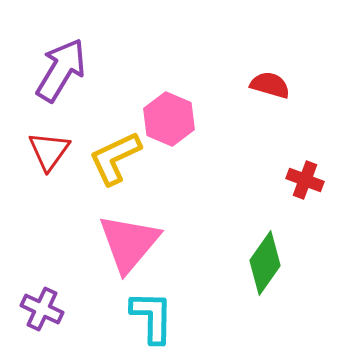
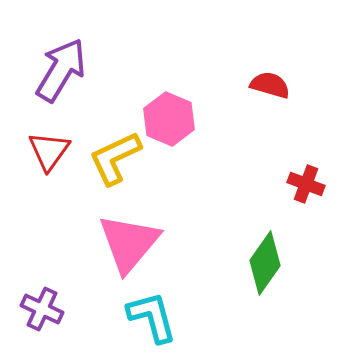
red cross: moved 1 px right, 4 px down
cyan L-shape: rotated 16 degrees counterclockwise
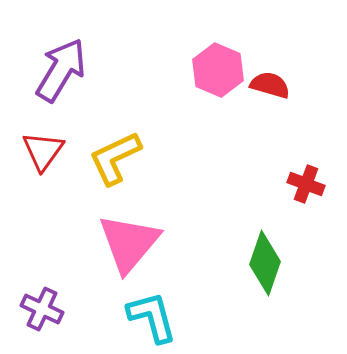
pink hexagon: moved 49 px right, 49 px up
red triangle: moved 6 px left
green diamond: rotated 16 degrees counterclockwise
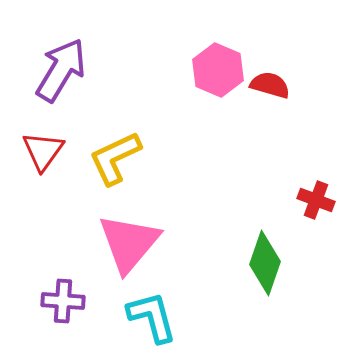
red cross: moved 10 px right, 16 px down
purple cross: moved 21 px right, 8 px up; rotated 21 degrees counterclockwise
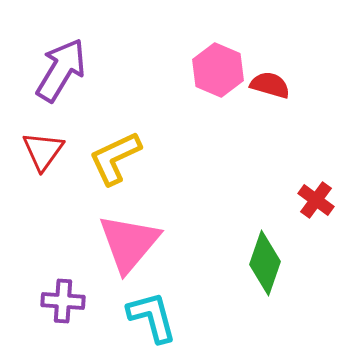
red cross: rotated 15 degrees clockwise
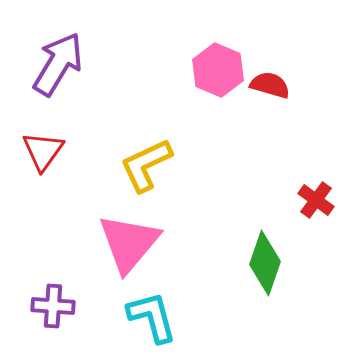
purple arrow: moved 3 px left, 6 px up
yellow L-shape: moved 31 px right, 7 px down
purple cross: moved 10 px left, 5 px down
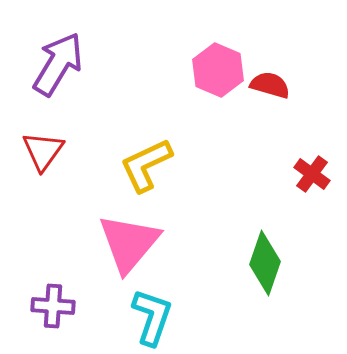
red cross: moved 4 px left, 26 px up
cyan L-shape: rotated 34 degrees clockwise
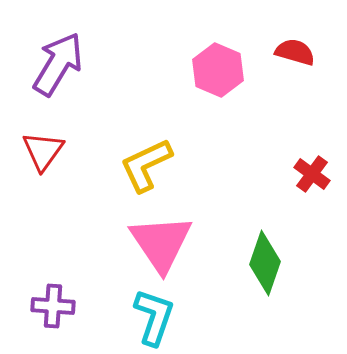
red semicircle: moved 25 px right, 33 px up
pink triangle: moved 32 px right; rotated 14 degrees counterclockwise
cyan L-shape: moved 2 px right
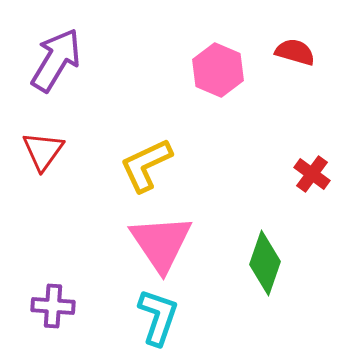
purple arrow: moved 2 px left, 4 px up
cyan L-shape: moved 4 px right
